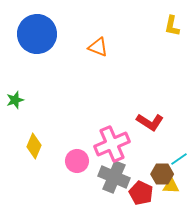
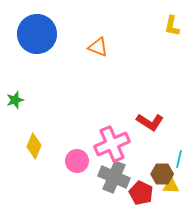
cyan line: rotated 42 degrees counterclockwise
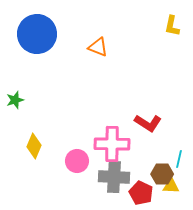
red L-shape: moved 2 px left, 1 px down
pink cross: rotated 24 degrees clockwise
gray cross: rotated 20 degrees counterclockwise
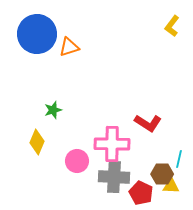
yellow L-shape: rotated 25 degrees clockwise
orange triangle: moved 29 px left; rotated 40 degrees counterclockwise
green star: moved 38 px right, 10 px down
yellow diamond: moved 3 px right, 4 px up
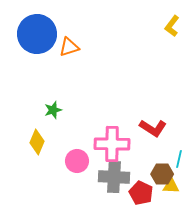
red L-shape: moved 5 px right, 5 px down
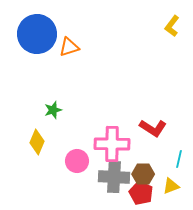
brown hexagon: moved 19 px left
yellow triangle: rotated 24 degrees counterclockwise
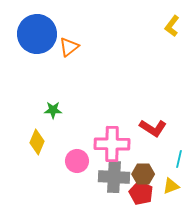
orange triangle: rotated 20 degrees counterclockwise
green star: rotated 18 degrees clockwise
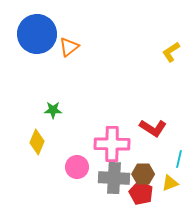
yellow L-shape: moved 1 px left, 26 px down; rotated 20 degrees clockwise
pink circle: moved 6 px down
gray cross: moved 1 px down
yellow triangle: moved 1 px left, 3 px up
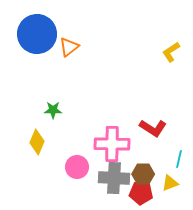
red pentagon: rotated 20 degrees counterclockwise
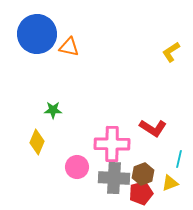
orange triangle: rotated 50 degrees clockwise
brown hexagon: rotated 20 degrees counterclockwise
red pentagon: rotated 20 degrees counterclockwise
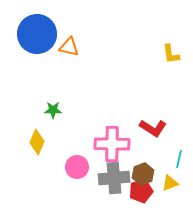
yellow L-shape: moved 2 px down; rotated 65 degrees counterclockwise
gray cross: rotated 8 degrees counterclockwise
red pentagon: moved 2 px up
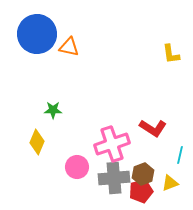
pink cross: rotated 20 degrees counterclockwise
cyan line: moved 1 px right, 4 px up
